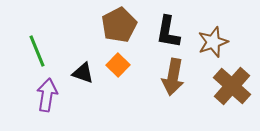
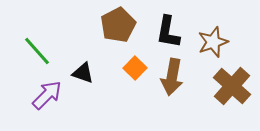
brown pentagon: moved 1 px left
green line: rotated 20 degrees counterclockwise
orange square: moved 17 px right, 3 px down
brown arrow: moved 1 px left
purple arrow: rotated 36 degrees clockwise
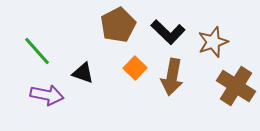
black L-shape: rotated 56 degrees counterclockwise
brown cross: moved 4 px right; rotated 9 degrees counterclockwise
purple arrow: rotated 56 degrees clockwise
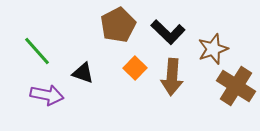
brown star: moved 7 px down
brown arrow: rotated 6 degrees counterclockwise
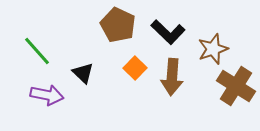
brown pentagon: rotated 20 degrees counterclockwise
black triangle: rotated 25 degrees clockwise
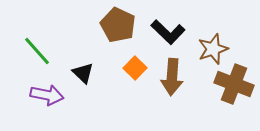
brown cross: moved 2 px left, 2 px up; rotated 12 degrees counterclockwise
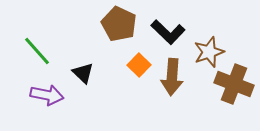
brown pentagon: moved 1 px right, 1 px up
brown star: moved 4 px left, 3 px down
orange square: moved 4 px right, 3 px up
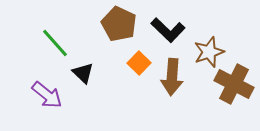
black L-shape: moved 2 px up
green line: moved 18 px right, 8 px up
orange square: moved 2 px up
brown cross: rotated 6 degrees clockwise
purple arrow: rotated 28 degrees clockwise
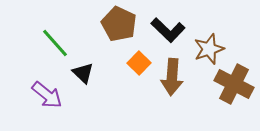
brown star: moved 3 px up
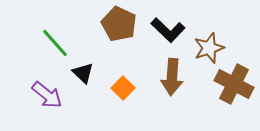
brown star: moved 1 px up
orange square: moved 16 px left, 25 px down
